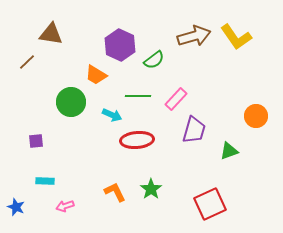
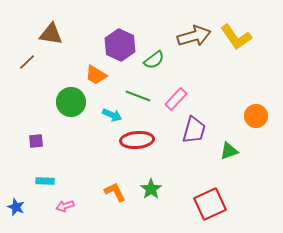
green line: rotated 20 degrees clockwise
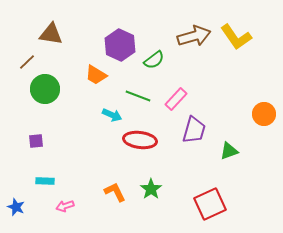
green circle: moved 26 px left, 13 px up
orange circle: moved 8 px right, 2 px up
red ellipse: moved 3 px right; rotated 12 degrees clockwise
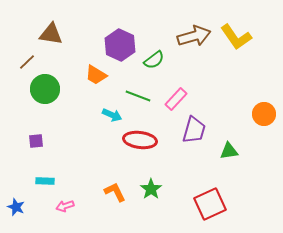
green triangle: rotated 12 degrees clockwise
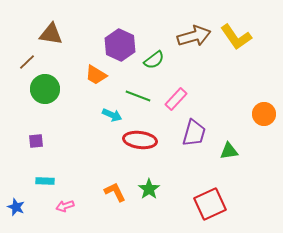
purple trapezoid: moved 3 px down
green star: moved 2 px left
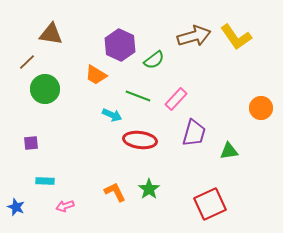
orange circle: moved 3 px left, 6 px up
purple square: moved 5 px left, 2 px down
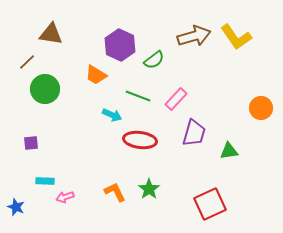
pink arrow: moved 9 px up
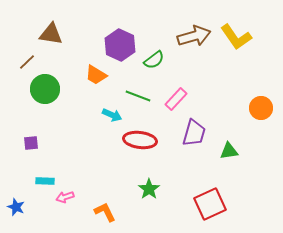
orange L-shape: moved 10 px left, 20 px down
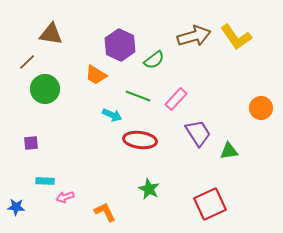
purple trapezoid: moved 4 px right; rotated 48 degrees counterclockwise
green star: rotated 10 degrees counterclockwise
blue star: rotated 18 degrees counterclockwise
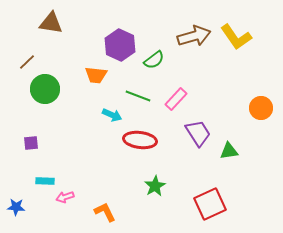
brown triangle: moved 11 px up
orange trapezoid: rotated 25 degrees counterclockwise
green star: moved 6 px right, 3 px up; rotated 15 degrees clockwise
